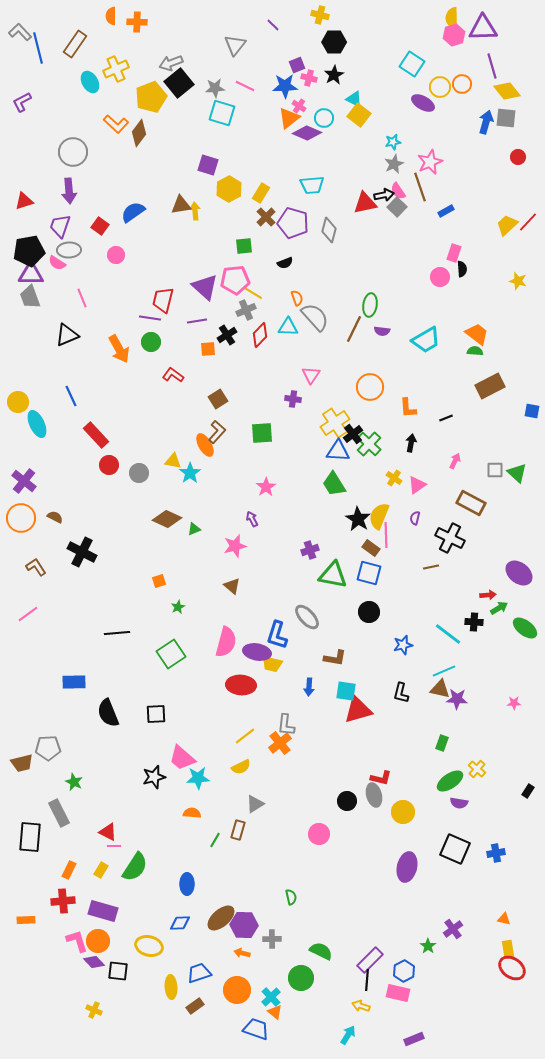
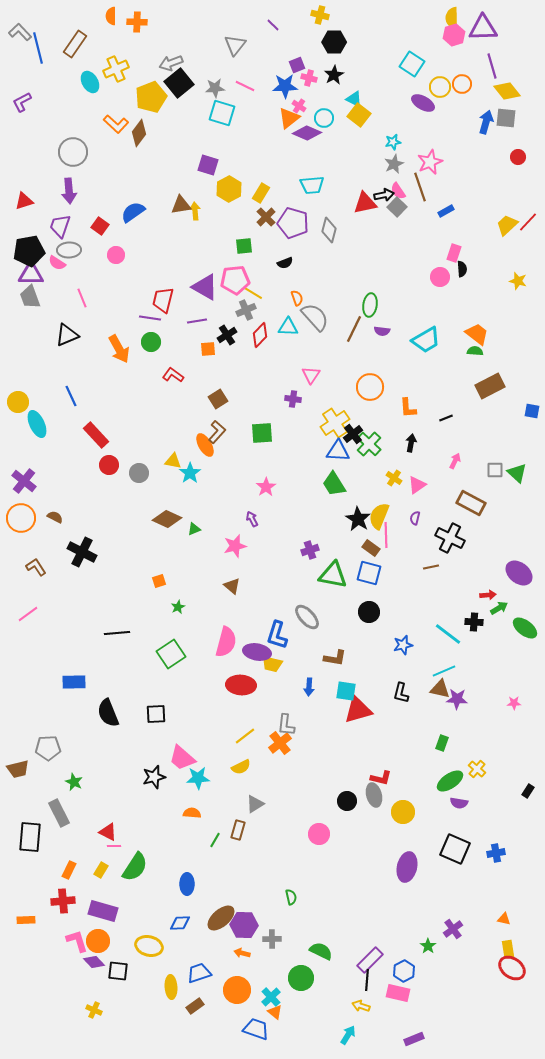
purple triangle at (205, 287): rotated 12 degrees counterclockwise
brown trapezoid at (22, 763): moved 4 px left, 6 px down
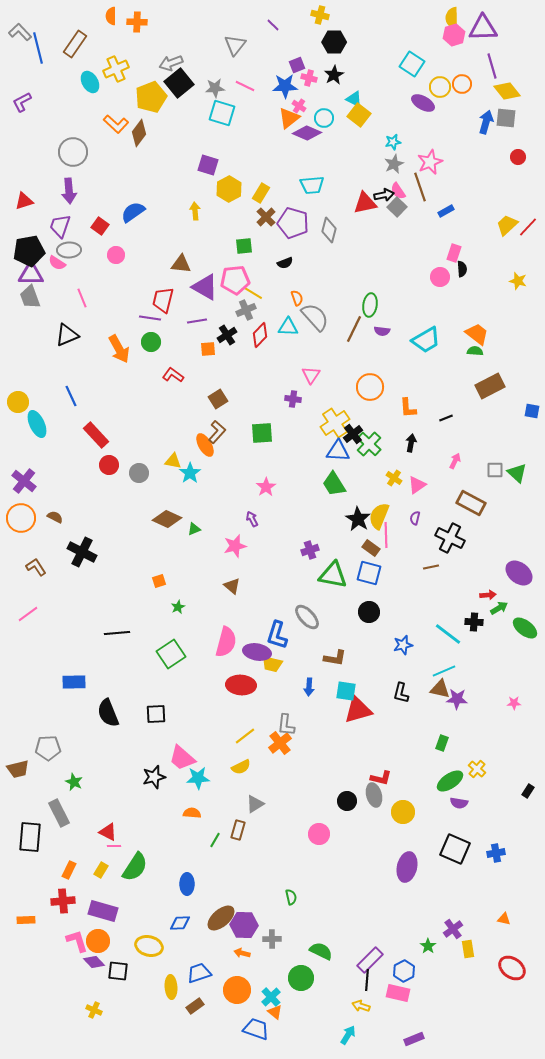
brown triangle at (181, 205): moved 59 px down; rotated 15 degrees clockwise
red line at (528, 222): moved 5 px down
yellow rectangle at (508, 949): moved 40 px left
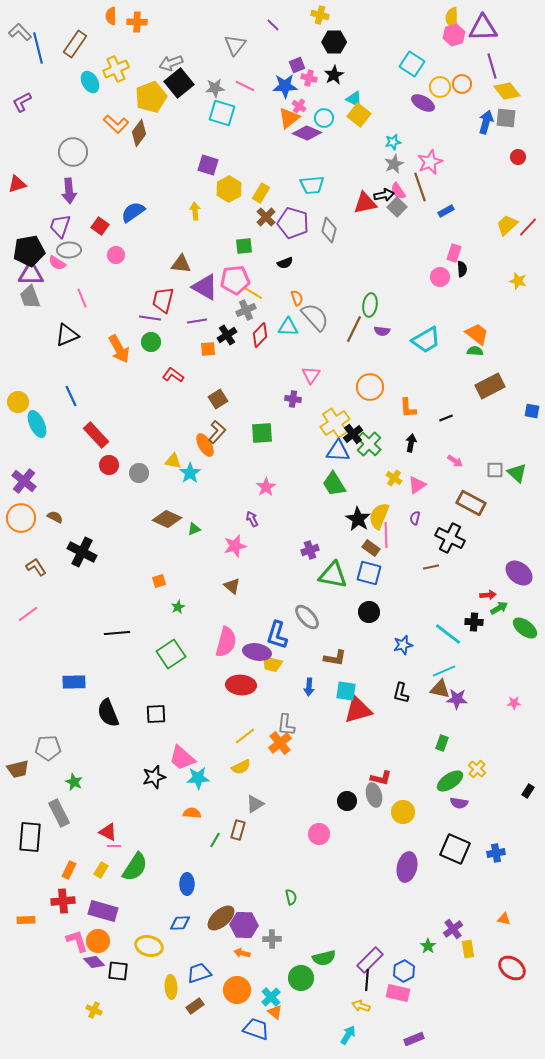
red triangle at (24, 201): moved 7 px left, 17 px up
pink arrow at (455, 461): rotated 98 degrees clockwise
green semicircle at (321, 951): moved 3 px right, 7 px down; rotated 140 degrees clockwise
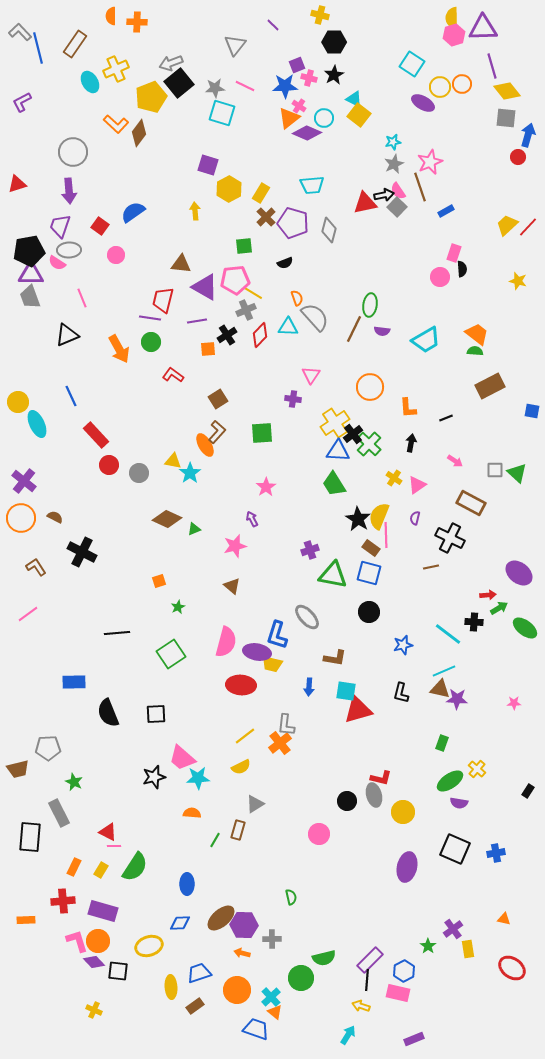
blue arrow at (486, 122): moved 42 px right, 13 px down
orange rectangle at (69, 870): moved 5 px right, 3 px up
yellow ellipse at (149, 946): rotated 32 degrees counterclockwise
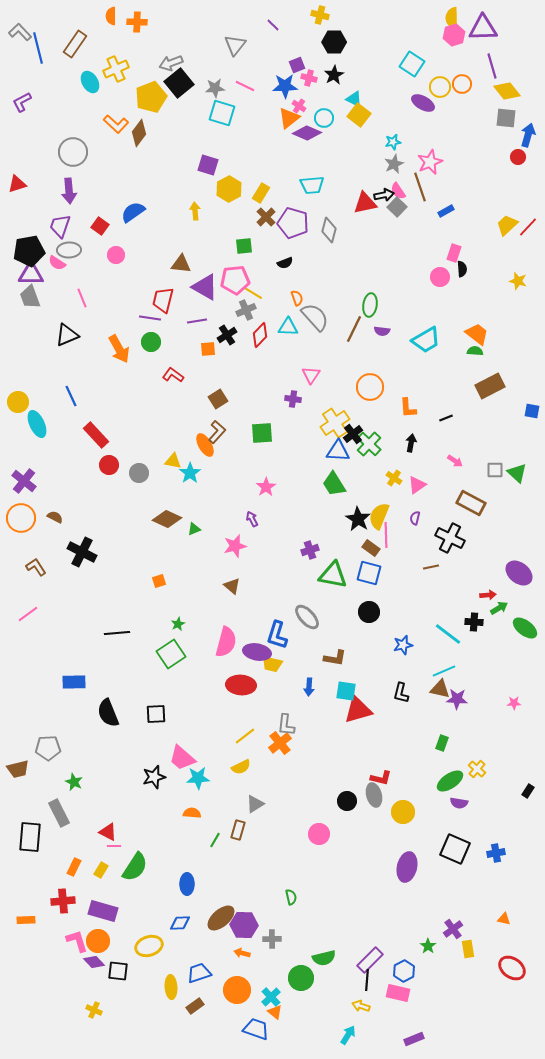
green star at (178, 607): moved 17 px down
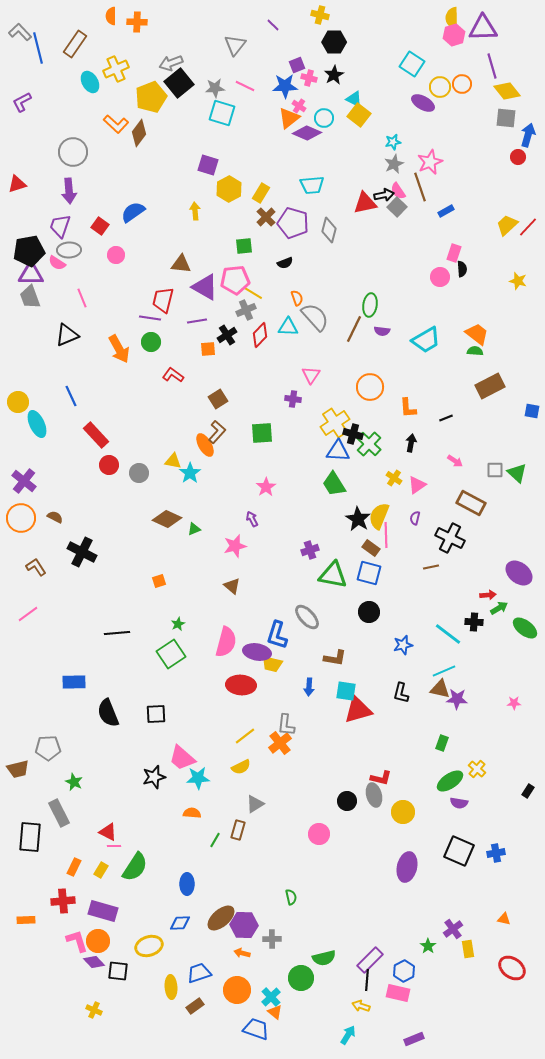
black cross at (353, 434): rotated 36 degrees counterclockwise
black square at (455, 849): moved 4 px right, 2 px down
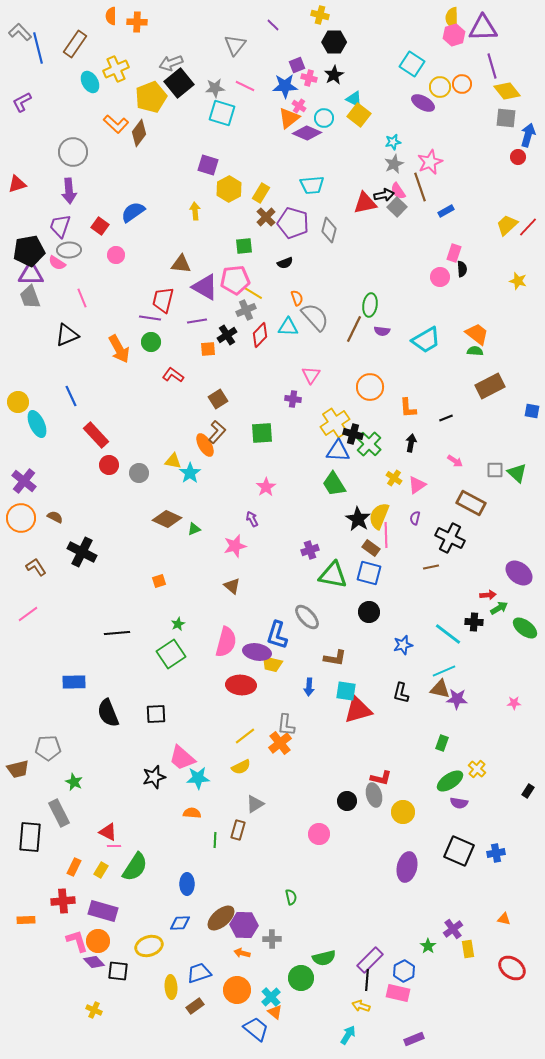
green line at (215, 840): rotated 28 degrees counterclockwise
blue trapezoid at (256, 1029): rotated 20 degrees clockwise
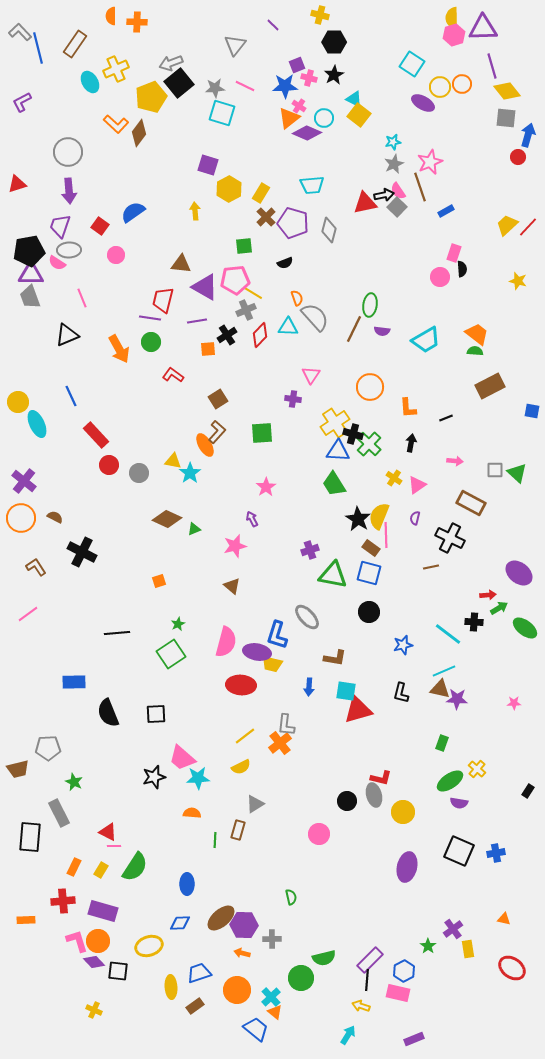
gray circle at (73, 152): moved 5 px left
pink arrow at (455, 461): rotated 28 degrees counterclockwise
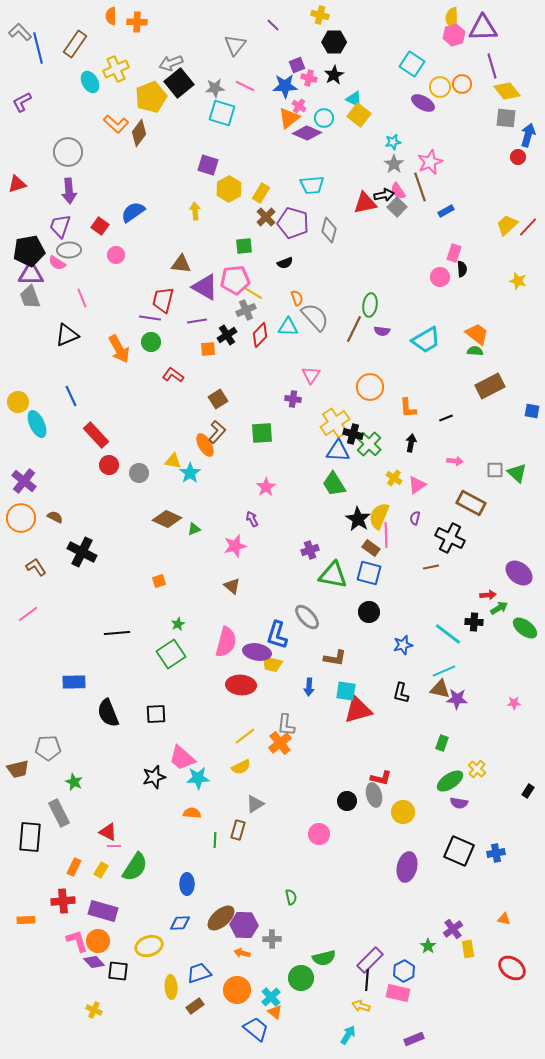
gray star at (394, 164): rotated 12 degrees counterclockwise
